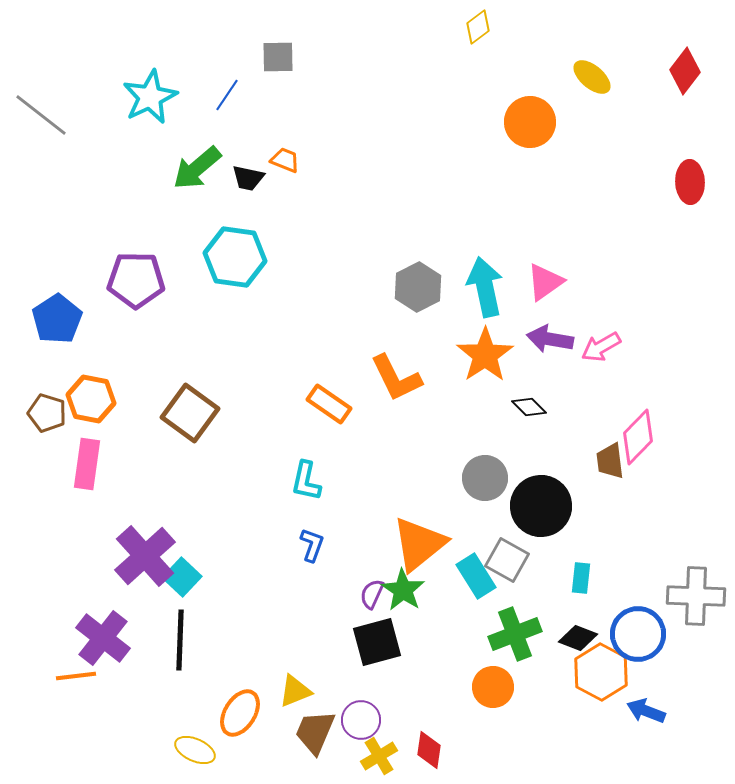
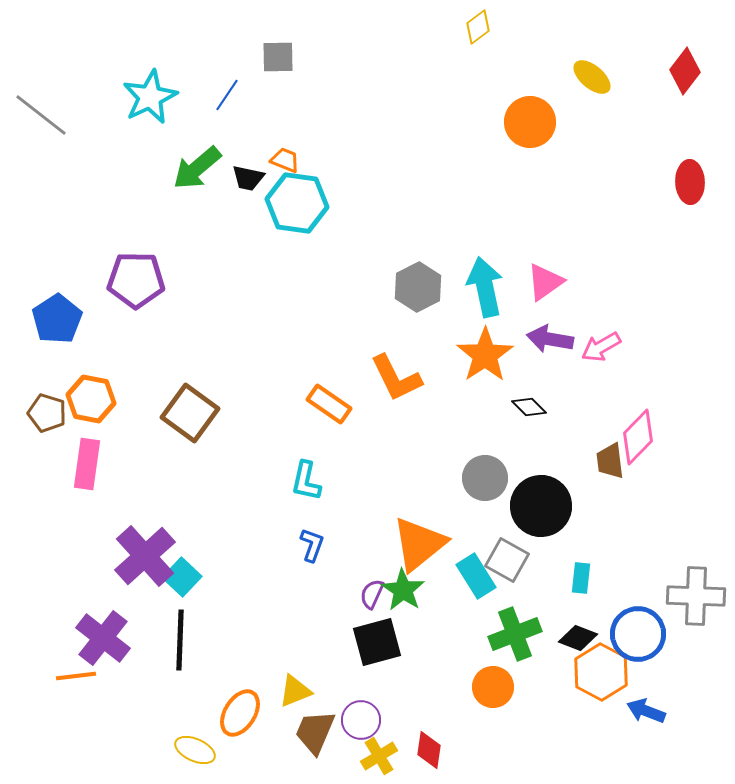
cyan hexagon at (235, 257): moved 62 px right, 54 px up
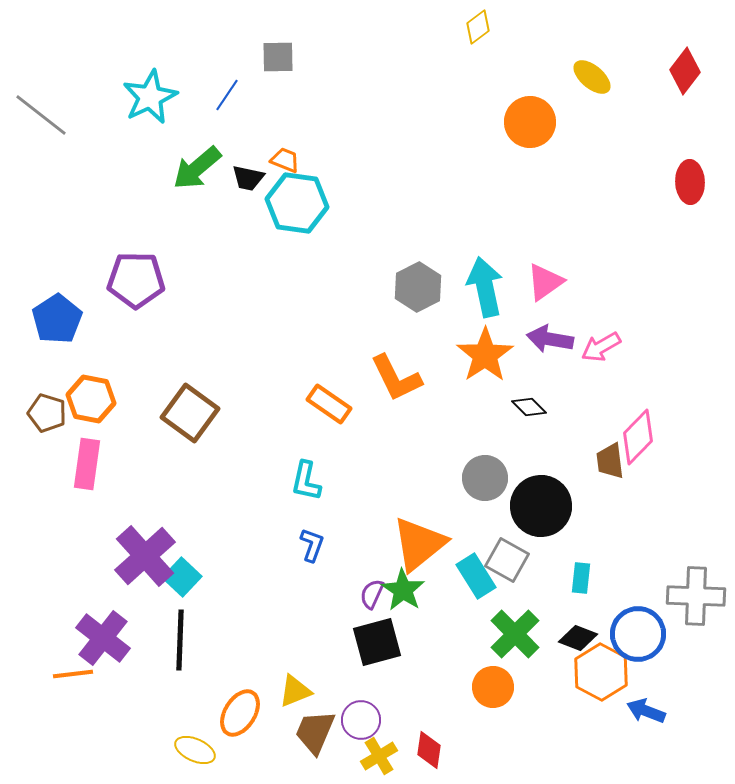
green cross at (515, 634): rotated 24 degrees counterclockwise
orange line at (76, 676): moved 3 px left, 2 px up
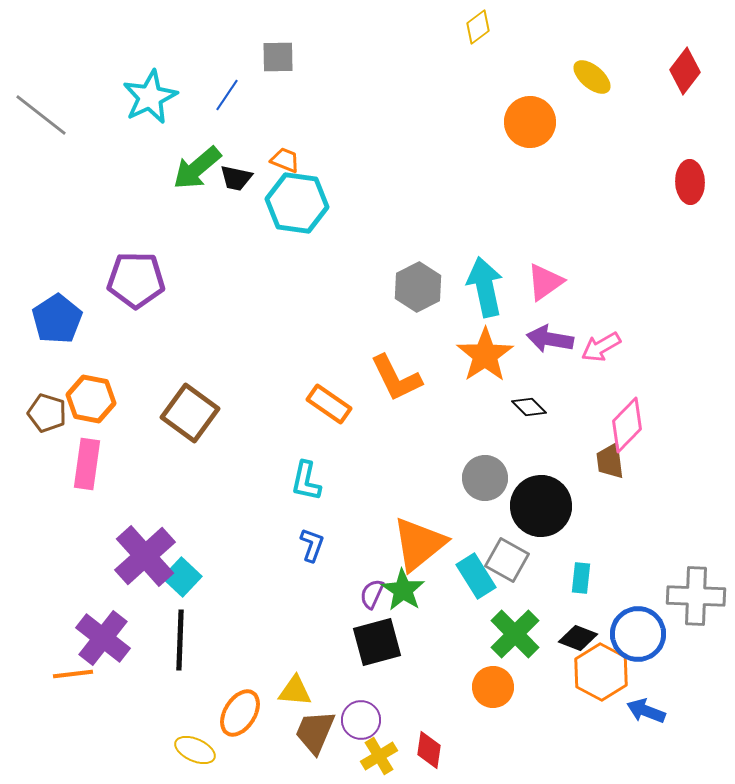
black trapezoid at (248, 178): moved 12 px left
pink diamond at (638, 437): moved 11 px left, 12 px up
yellow triangle at (295, 691): rotated 27 degrees clockwise
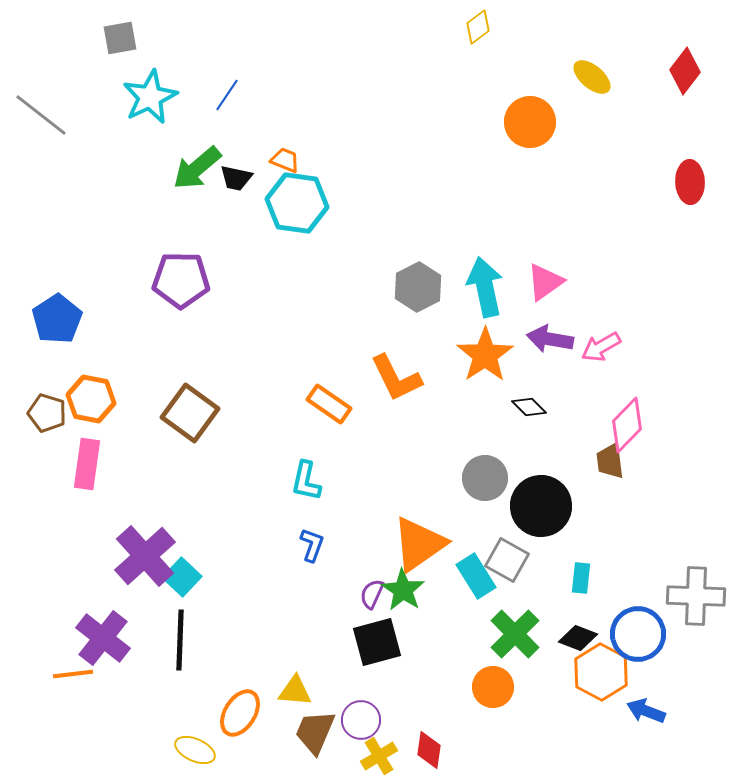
gray square at (278, 57): moved 158 px left, 19 px up; rotated 9 degrees counterclockwise
purple pentagon at (136, 280): moved 45 px right
orange triangle at (419, 544): rotated 4 degrees clockwise
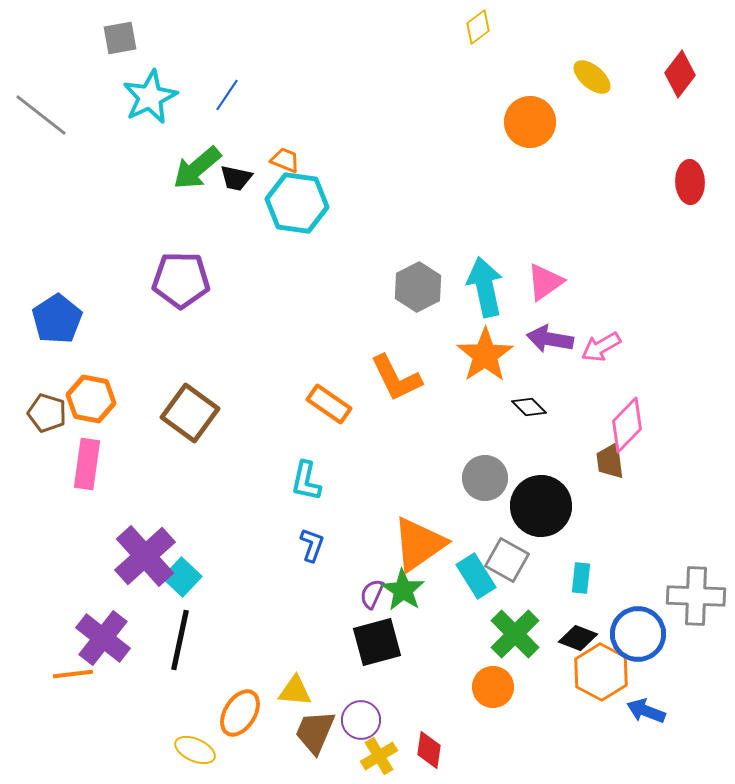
red diamond at (685, 71): moved 5 px left, 3 px down
black line at (180, 640): rotated 10 degrees clockwise
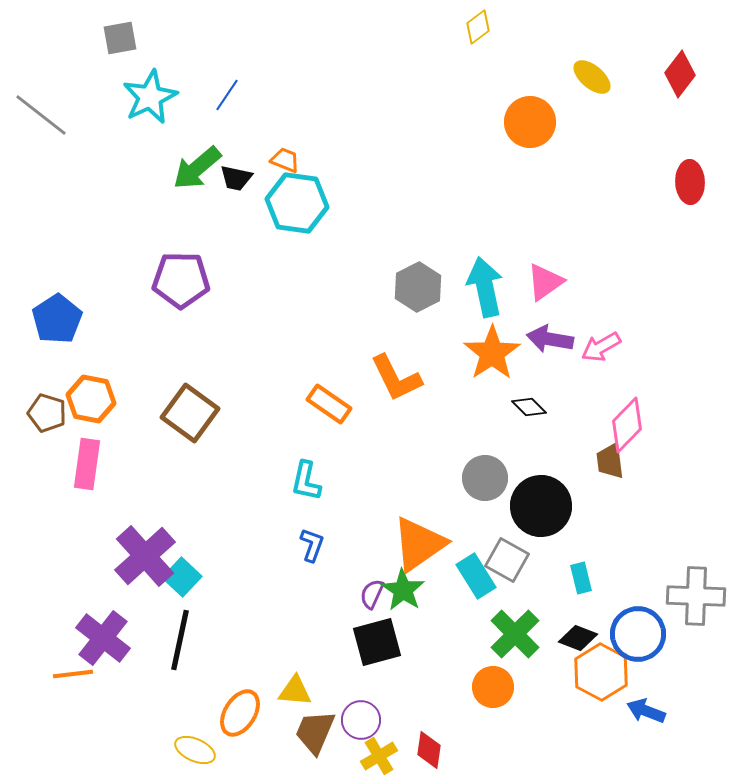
orange star at (485, 355): moved 7 px right, 2 px up
cyan rectangle at (581, 578): rotated 20 degrees counterclockwise
